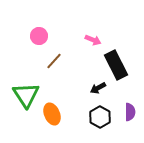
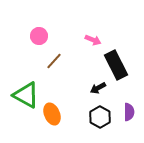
green triangle: rotated 28 degrees counterclockwise
purple semicircle: moved 1 px left
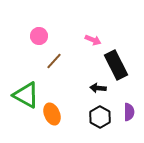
black arrow: rotated 35 degrees clockwise
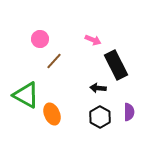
pink circle: moved 1 px right, 3 px down
